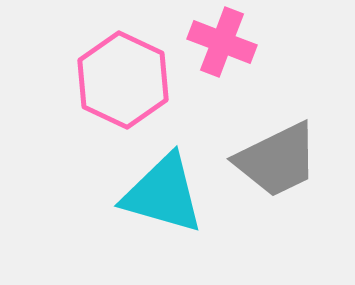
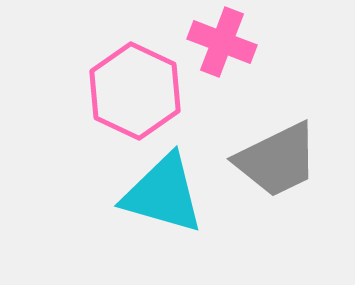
pink hexagon: moved 12 px right, 11 px down
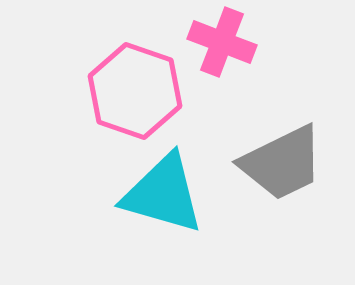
pink hexagon: rotated 6 degrees counterclockwise
gray trapezoid: moved 5 px right, 3 px down
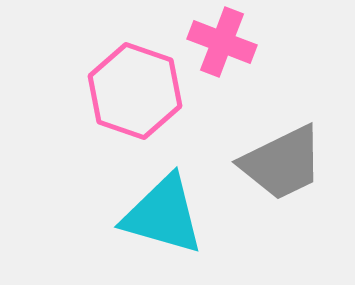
cyan triangle: moved 21 px down
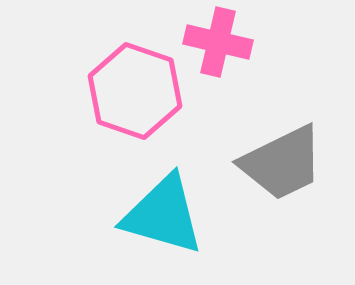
pink cross: moved 4 px left; rotated 8 degrees counterclockwise
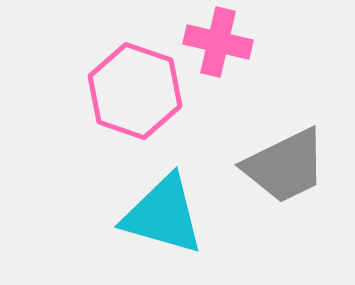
gray trapezoid: moved 3 px right, 3 px down
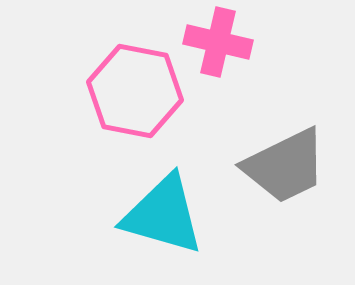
pink hexagon: rotated 8 degrees counterclockwise
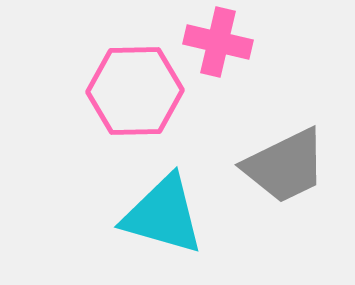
pink hexagon: rotated 12 degrees counterclockwise
